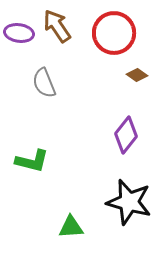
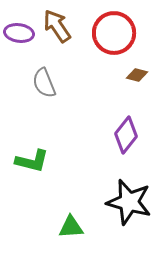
brown diamond: rotated 20 degrees counterclockwise
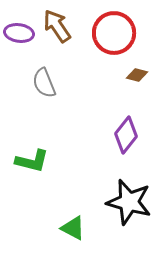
green triangle: moved 2 px right, 1 px down; rotated 32 degrees clockwise
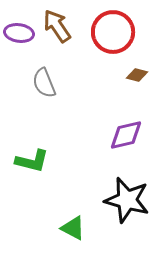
red circle: moved 1 px left, 1 px up
purple diamond: rotated 39 degrees clockwise
black star: moved 2 px left, 2 px up
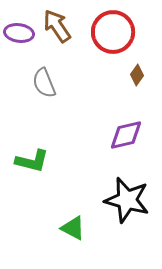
brown diamond: rotated 70 degrees counterclockwise
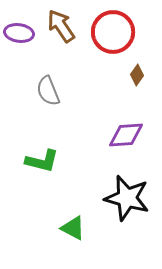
brown arrow: moved 4 px right
gray semicircle: moved 4 px right, 8 px down
purple diamond: rotated 9 degrees clockwise
green L-shape: moved 10 px right
black star: moved 2 px up
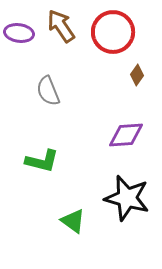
green triangle: moved 7 px up; rotated 8 degrees clockwise
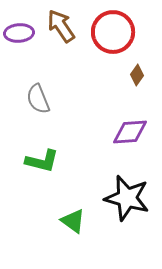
purple ellipse: rotated 12 degrees counterclockwise
gray semicircle: moved 10 px left, 8 px down
purple diamond: moved 4 px right, 3 px up
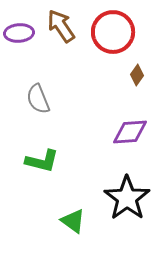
black star: rotated 21 degrees clockwise
